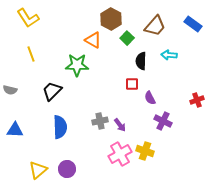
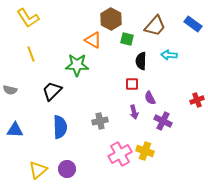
green square: moved 1 px down; rotated 32 degrees counterclockwise
purple arrow: moved 14 px right, 13 px up; rotated 24 degrees clockwise
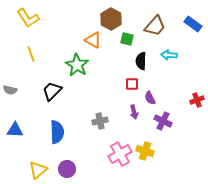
green star: rotated 30 degrees clockwise
blue semicircle: moved 3 px left, 5 px down
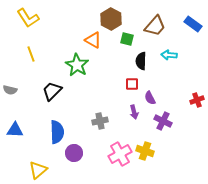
purple circle: moved 7 px right, 16 px up
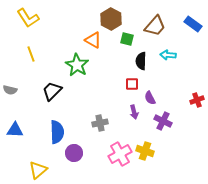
cyan arrow: moved 1 px left
gray cross: moved 2 px down
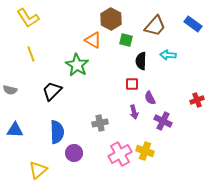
green square: moved 1 px left, 1 px down
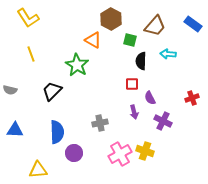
green square: moved 4 px right
cyan arrow: moved 1 px up
red cross: moved 5 px left, 2 px up
yellow triangle: rotated 36 degrees clockwise
